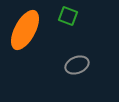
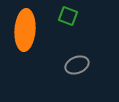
orange ellipse: rotated 24 degrees counterclockwise
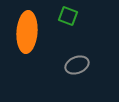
orange ellipse: moved 2 px right, 2 px down
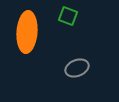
gray ellipse: moved 3 px down
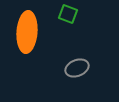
green square: moved 2 px up
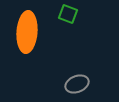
gray ellipse: moved 16 px down
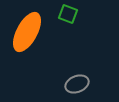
orange ellipse: rotated 24 degrees clockwise
